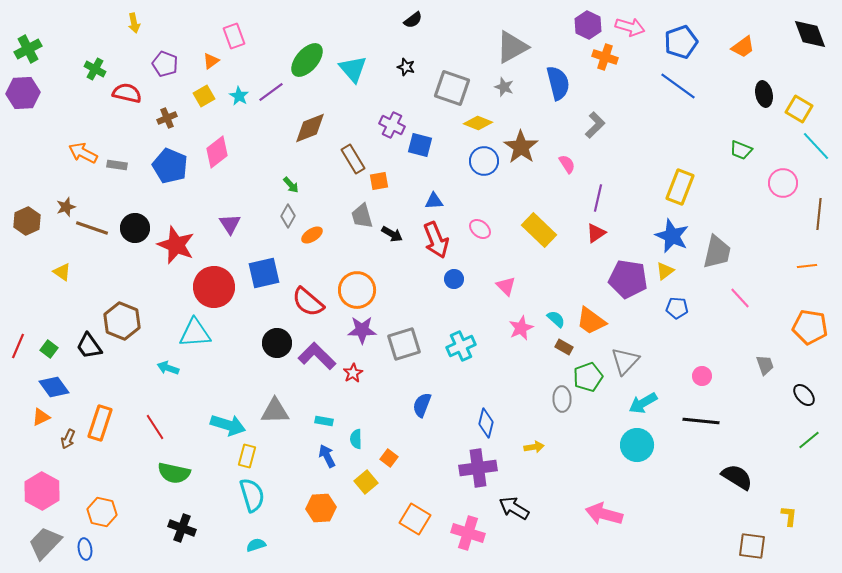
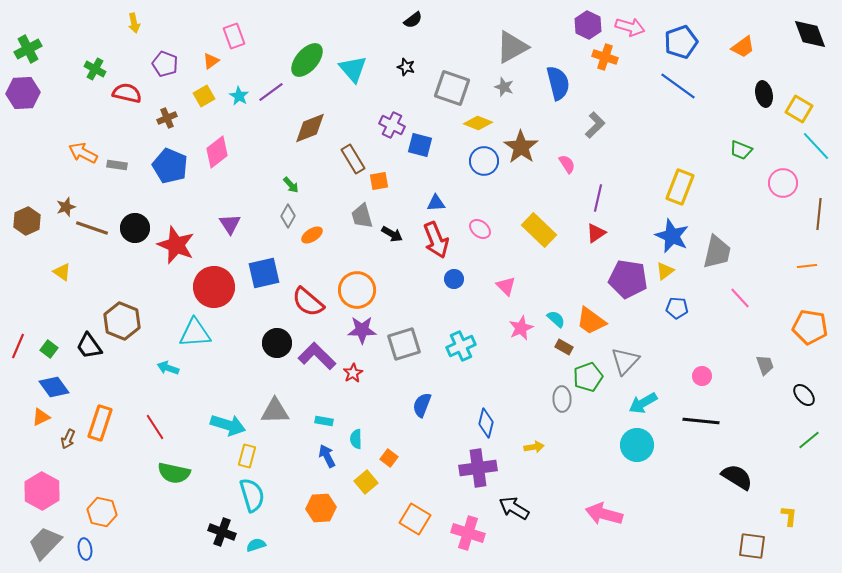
blue triangle at (434, 201): moved 2 px right, 2 px down
black cross at (182, 528): moved 40 px right, 4 px down
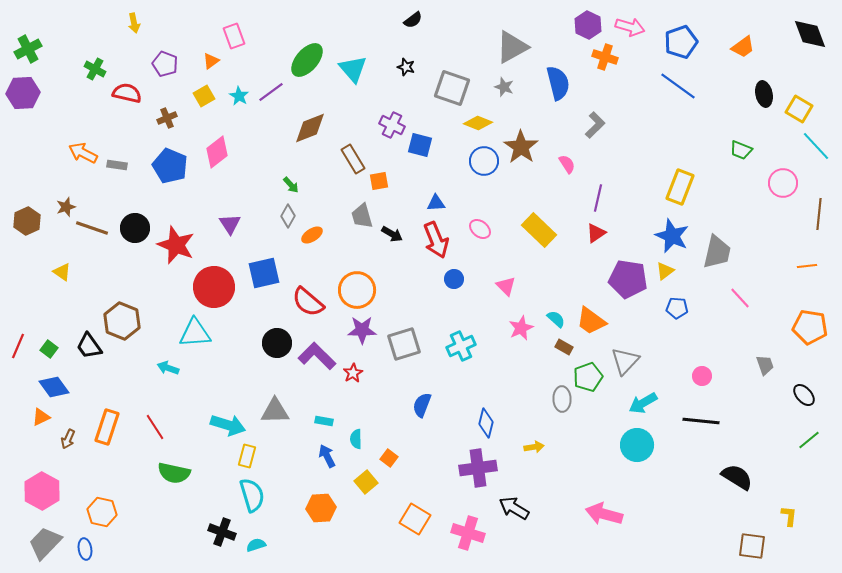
orange rectangle at (100, 423): moved 7 px right, 4 px down
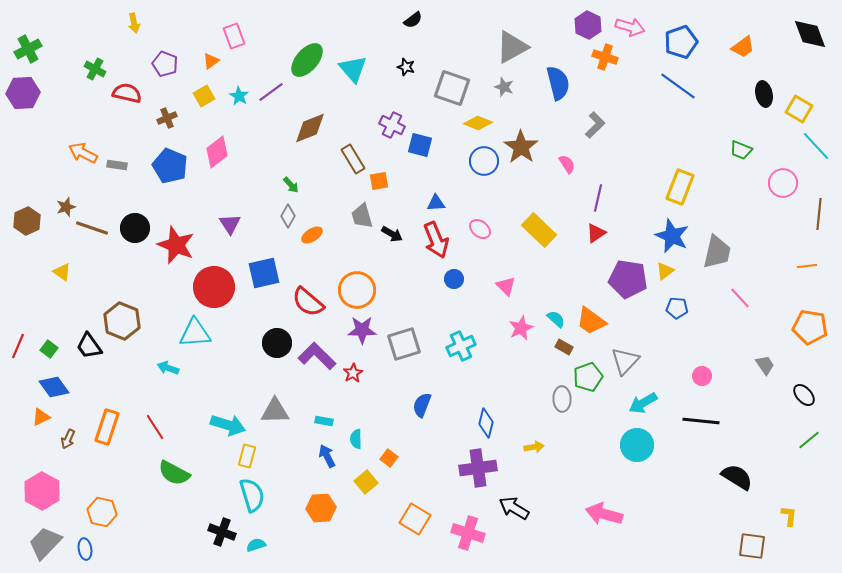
gray trapezoid at (765, 365): rotated 15 degrees counterclockwise
green semicircle at (174, 473): rotated 16 degrees clockwise
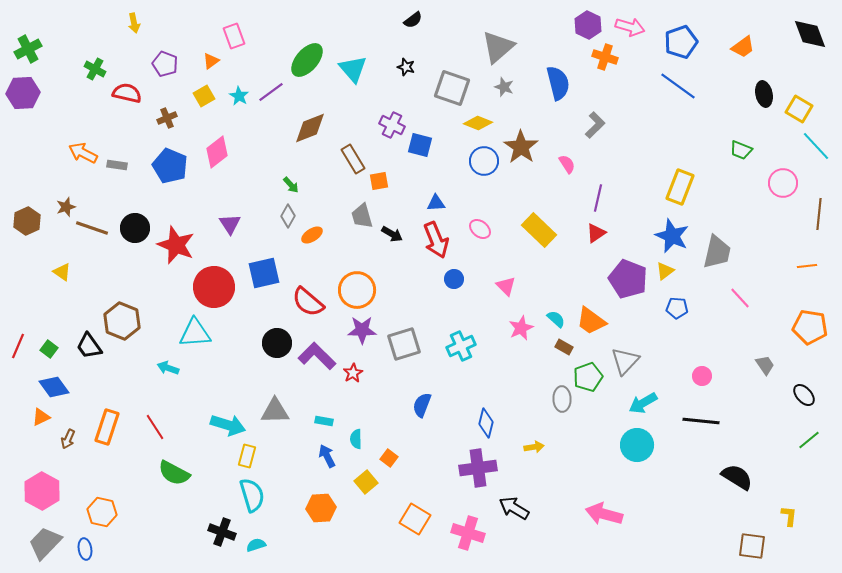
gray triangle at (512, 47): moved 14 px left; rotated 12 degrees counterclockwise
purple pentagon at (628, 279): rotated 12 degrees clockwise
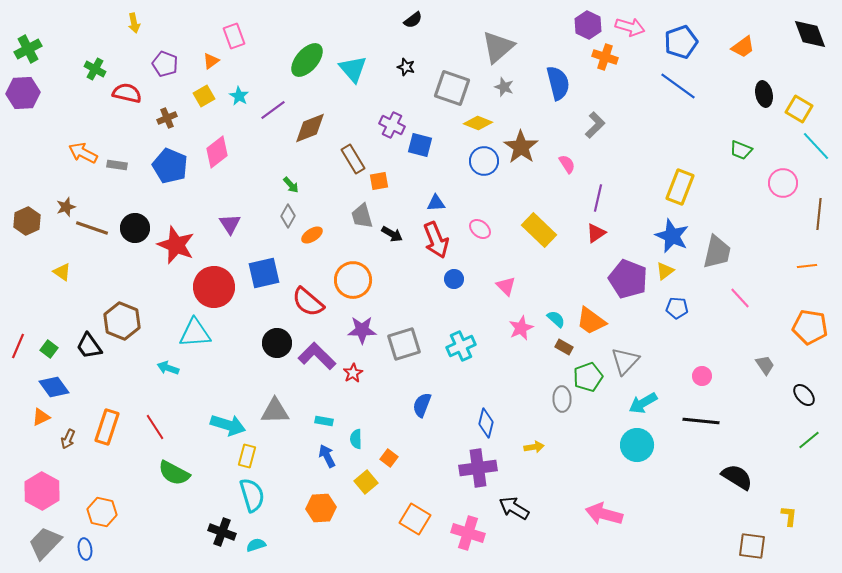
purple line at (271, 92): moved 2 px right, 18 px down
orange circle at (357, 290): moved 4 px left, 10 px up
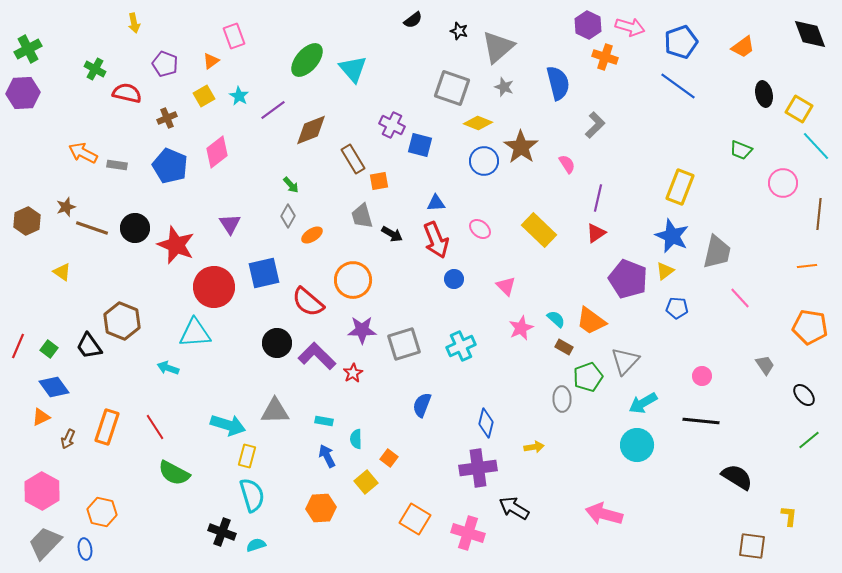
black star at (406, 67): moved 53 px right, 36 px up
brown diamond at (310, 128): moved 1 px right, 2 px down
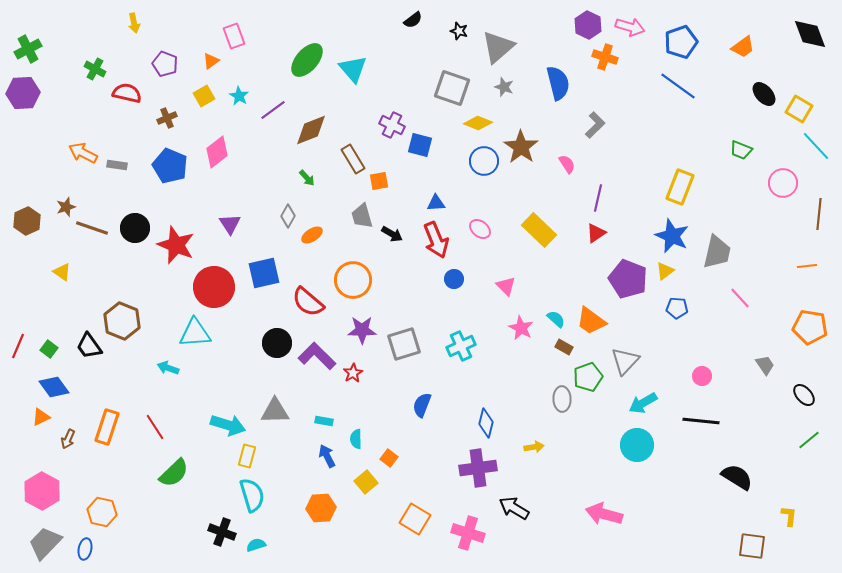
black ellipse at (764, 94): rotated 30 degrees counterclockwise
green arrow at (291, 185): moved 16 px right, 7 px up
pink star at (521, 328): rotated 20 degrees counterclockwise
green semicircle at (174, 473): rotated 72 degrees counterclockwise
blue ellipse at (85, 549): rotated 20 degrees clockwise
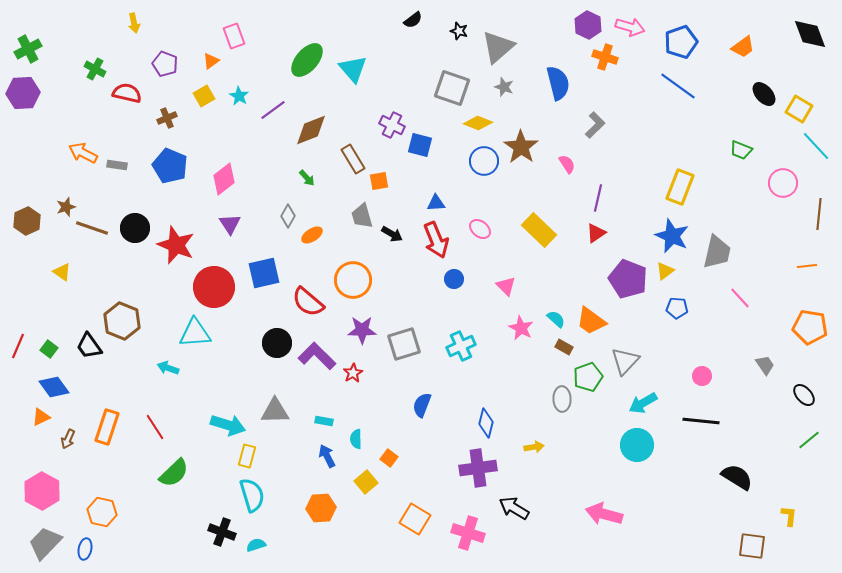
pink diamond at (217, 152): moved 7 px right, 27 px down
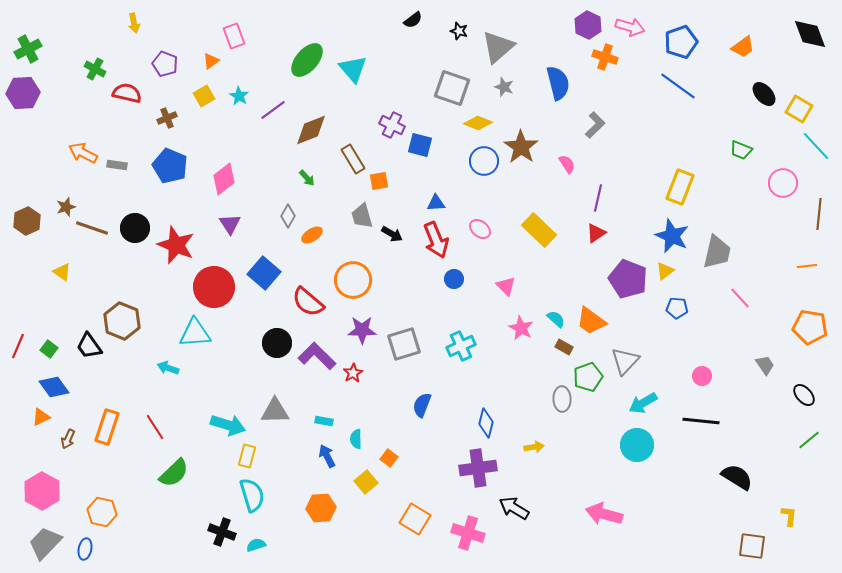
blue square at (264, 273): rotated 36 degrees counterclockwise
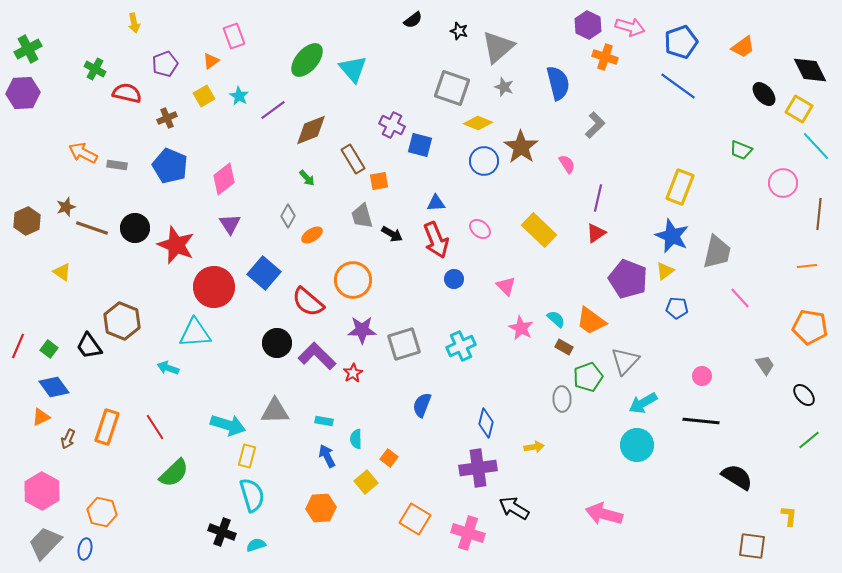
black diamond at (810, 34): moved 36 px down; rotated 6 degrees counterclockwise
purple pentagon at (165, 64): rotated 30 degrees clockwise
